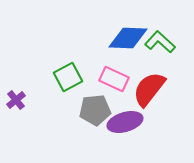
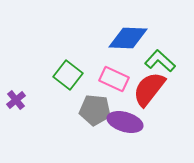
green L-shape: moved 19 px down
green square: moved 2 px up; rotated 24 degrees counterclockwise
gray pentagon: rotated 12 degrees clockwise
purple ellipse: rotated 32 degrees clockwise
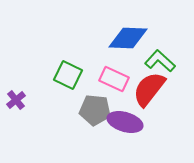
green square: rotated 12 degrees counterclockwise
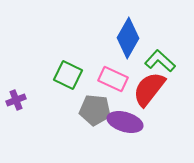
blue diamond: rotated 63 degrees counterclockwise
pink rectangle: moved 1 px left
purple cross: rotated 18 degrees clockwise
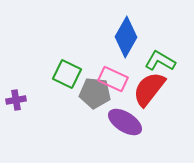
blue diamond: moved 2 px left, 1 px up
green L-shape: rotated 12 degrees counterclockwise
green square: moved 1 px left, 1 px up
purple cross: rotated 12 degrees clockwise
gray pentagon: moved 17 px up
purple ellipse: rotated 16 degrees clockwise
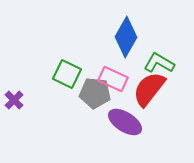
green L-shape: moved 1 px left, 2 px down
purple cross: moved 2 px left; rotated 36 degrees counterclockwise
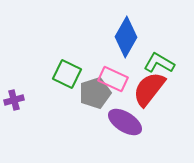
gray pentagon: rotated 24 degrees counterclockwise
purple cross: rotated 30 degrees clockwise
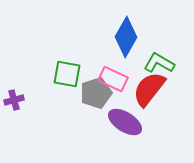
green square: rotated 16 degrees counterclockwise
gray pentagon: moved 1 px right
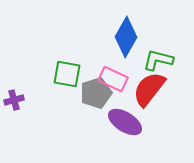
green L-shape: moved 1 px left, 3 px up; rotated 16 degrees counterclockwise
